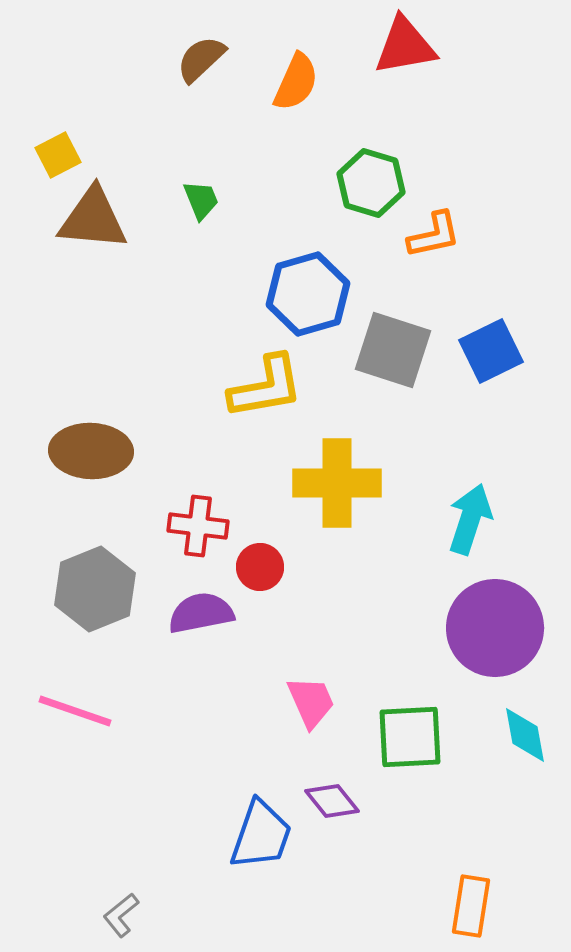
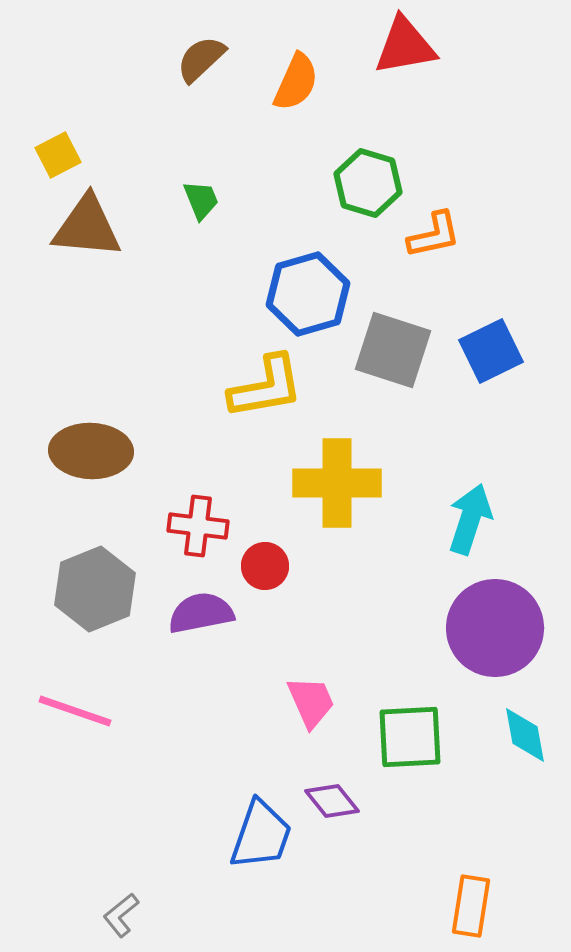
green hexagon: moved 3 px left
brown triangle: moved 6 px left, 8 px down
red circle: moved 5 px right, 1 px up
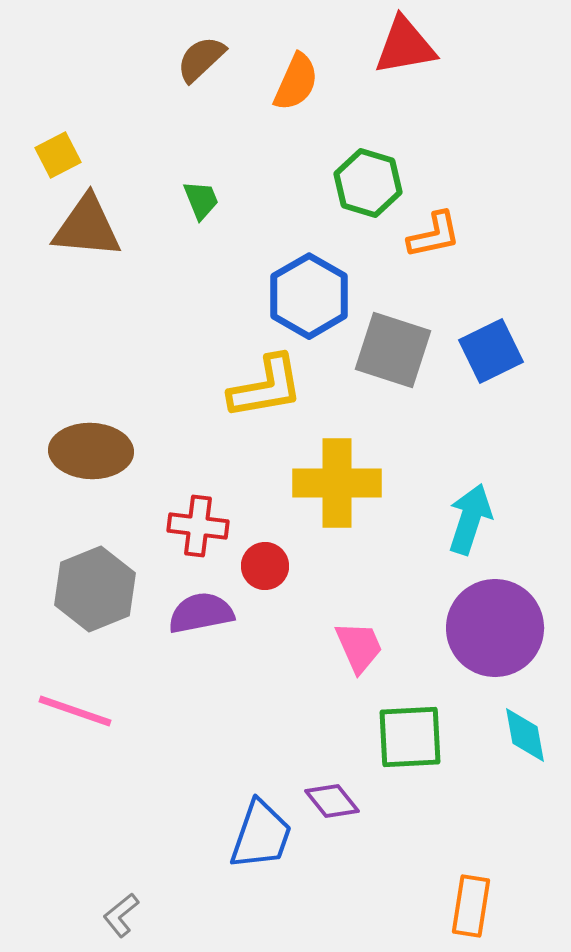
blue hexagon: moved 1 px right, 2 px down; rotated 14 degrees counterclockwise
pink trapezoid: moved 48 px right, 55 px up
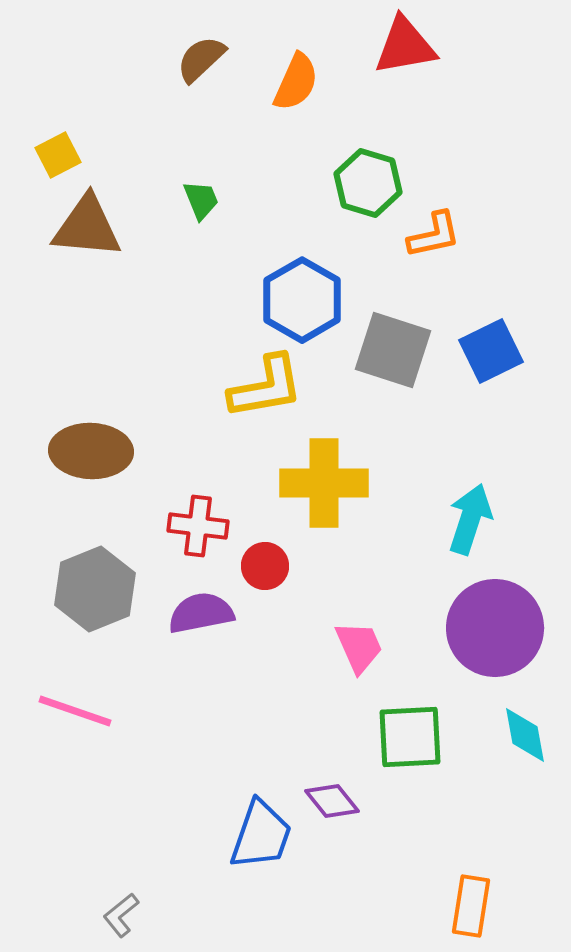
blue hexagon: moved 7 px left, 4 px down
yellow cross: moved 13 px left
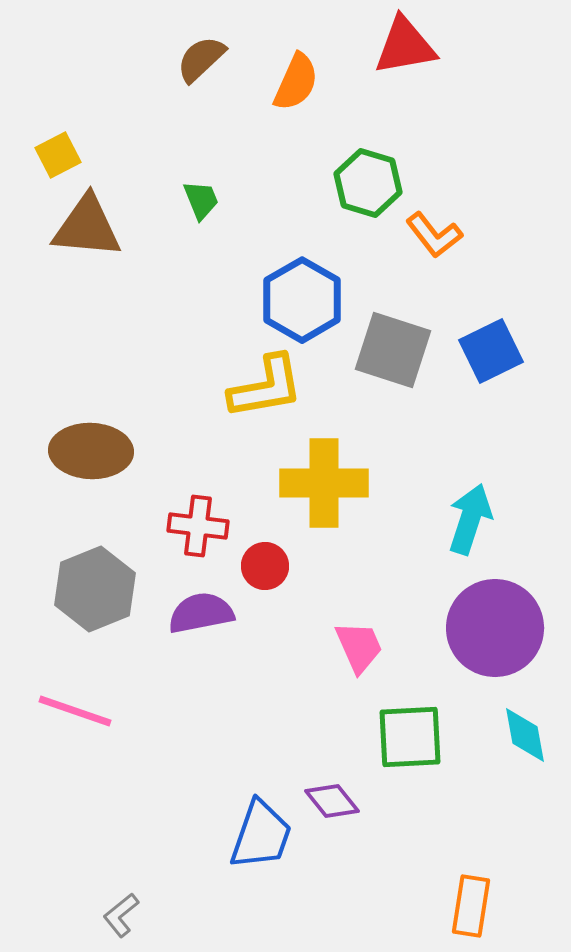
orange L-shape: rotated 64 degrees clockwise
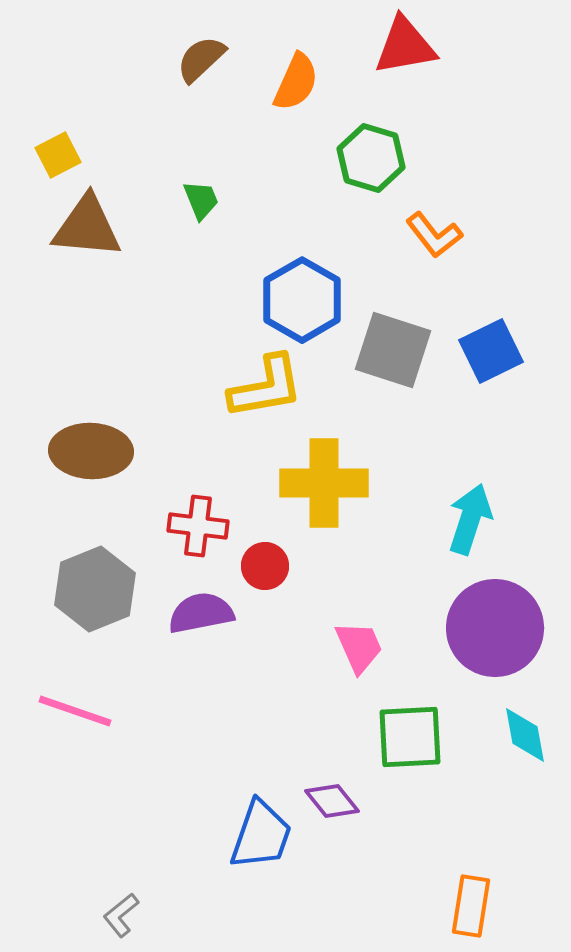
green hexagon: moved 3 px right, 25 px up
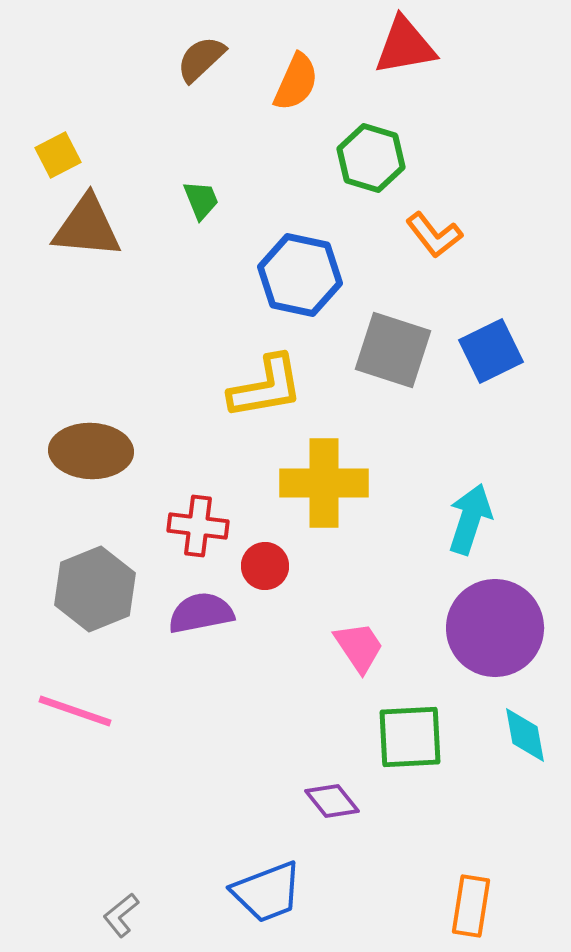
blue hexagon: moved 2 px left, 25 px up; rotated 18 degrees counterclockwise
pink trapezoid: rotated 10 degrees counterclockwise
blue trapezoid: moved 6 px right, 57 px down; rotated 50 degrees clockwise
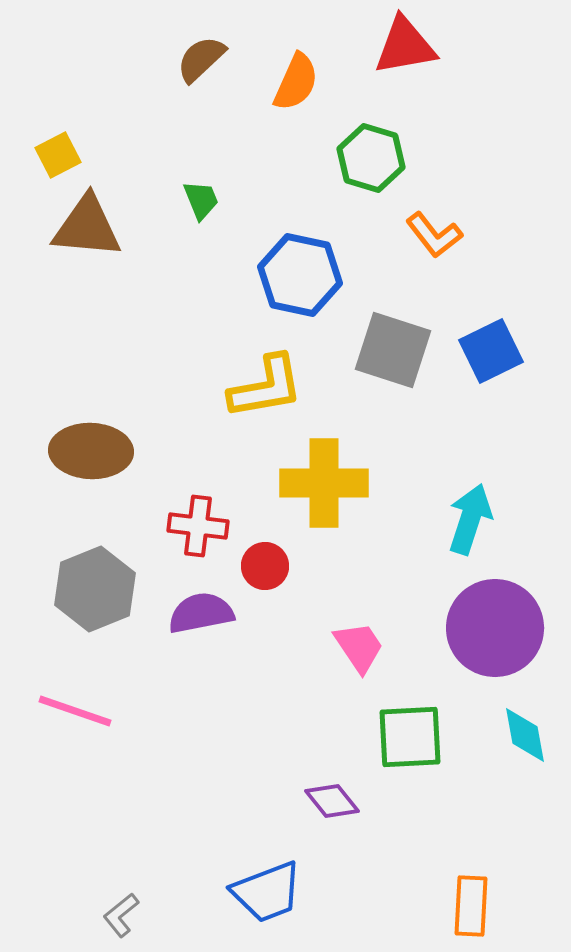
orange rectangle: rotated 6 degrees counterclockwise
